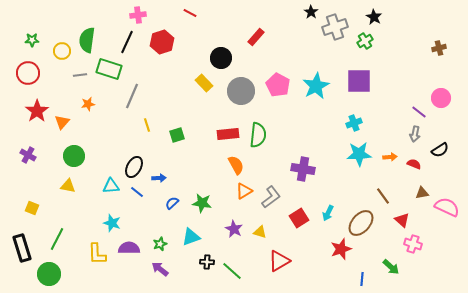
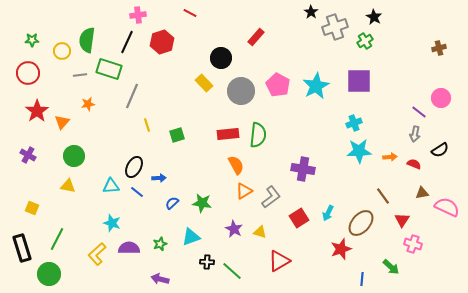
cyan star at (359, 154): moved 3 px up
red triangle at (402, 220): rotated 21 degrees clockwise
yellow L-shape at (97, 254): rotated 50 degrees clockwise
purple arrow at (160, 269): moved 10 px down; rotated 24 degrees counterclockwise
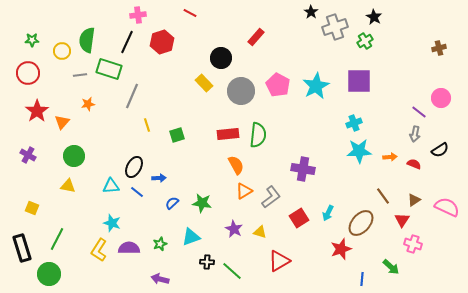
brown triangle at (422, 193): moved 8 px left, 7 px down; rotated 24 degrees counterclockwise
yellow L-shape at (97, 254): moved 2 px right, 4 px up; rotated 15 degrees counterclockwise
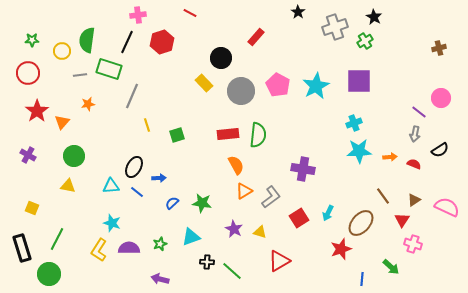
black star at (311, 12): moved 13 px left
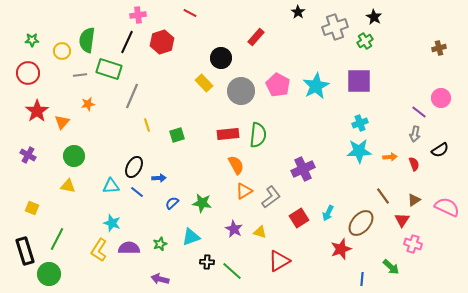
cyan cross at (354, 123): moved 6 px right
red semicircle at (414, 164): rotated 48 degrees clockwise
purple cross at (303, 169): rotated 35 degrees counterclockwise
black rectangle at (22, 248): moved 3 px right, 3 px down
